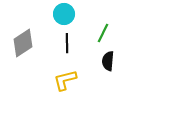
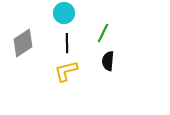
cyan circle: moved 1 px up
yellow L-shape: moved 1 px right, 9 px up
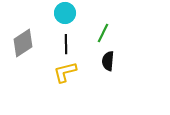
cyan circle: moved 1 px right
black line: moved 1 px left, 1 px down
yellow L-shape: moved 1 px left, 1 px down
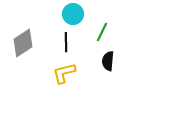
cyan circle: moved 8 px right, 1 px down
green line: moved 1 px left, 1 px up
black line: moved 2 px up
yellow L-shape: moved 1 px left, 1 px down
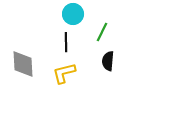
gray diamond: moved 21 px down; rotated 60 degrees counterclockwise
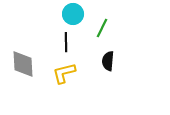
green line: moved 4 px up
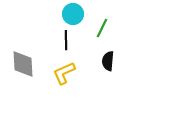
black line: moved 2 px up
yellow L-shape: rotated 10 degrees counterclockwise
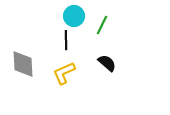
cyan circle: moved 1 px right, 2 px down
green line: moved 3 px up
black semicircle: moved 1 px left, 2 px down; rotated 126 degrees clockwise
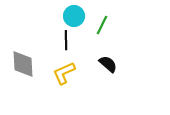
black semicircle: moved 1 px right, 1 px down
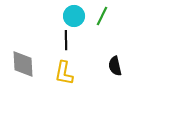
green line: moved 9 px up
black semicircle: moved 7 px right, 2 px down; rotated 144 degrees counterclockwise
yellow L-shape: rotated 55 degrees counterclockwise
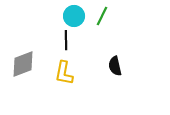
gray diamond: rotated 72 degrees clockwise
